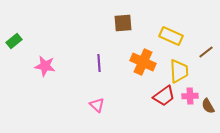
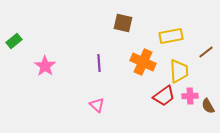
brown square: rotated 18 degrees clockwise
yellow rectangle: rotated 35 degrees counterclockwise
pink star: rotated 25 degrees clockwise
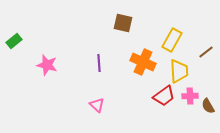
yellow rectangle: moved 1 px right, 4 px down; rotated 50 degrees counterclockwise
pink star: moved 2 px right, 1 px up; rotated 20 degrees counterclockwise
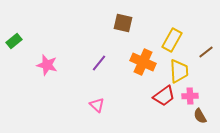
purple line: rotated 42 degrees clockwise
brown semicircle: moved 8 px left, 10 px down
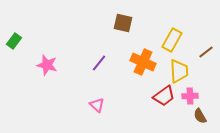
green rectangle: rotated 14 degrees counterclockwise
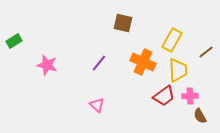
green rectangle: rotated 21 degrees clockwise
yellow trapezoid: moved 1 px left, 1 px up
